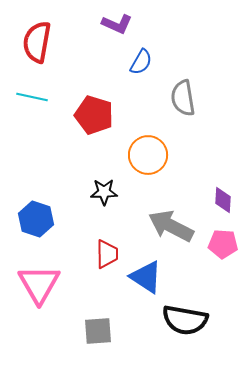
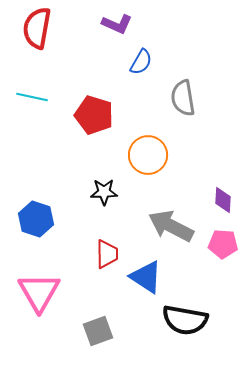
red semicircle: moved 14 px up
pink triangle: moved 8 px down
gray square: rotated 16 degrees counterclockwise
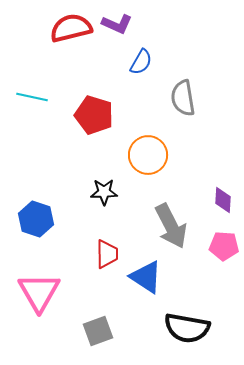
red semicircle: moved 34 px right; rotated 66 degrees clockwise
gray arrow: rotated 144 degrees counterclockwise
pink pentagon: moved 1 px right, 2 px down
black semicircle: moved 2 px right, 8 px down
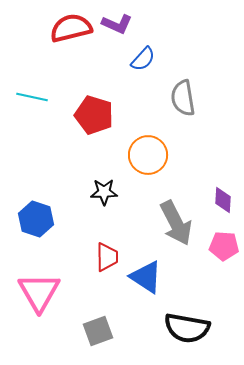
blue semicircle: moved 2 px right, 3 px up; rotated 12 degrees clockwise
gray arrow: moved 5 px right, 3 px up
red trapezoid: moved 3 px down
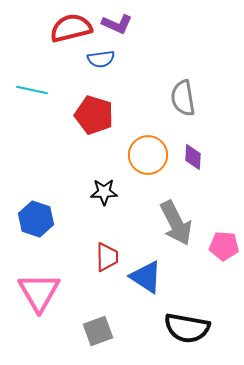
blue semicircle: moved 42 px left; rotated 40 degrees clockwise
cyan line: moved 7 px up
purple diamond: moved 30 px left, 43 px up
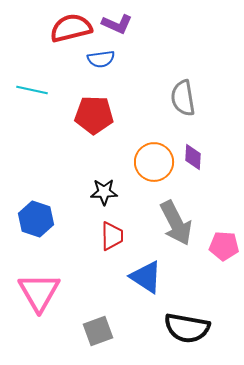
red pentagon: rotated 15 degrees counterclockwise
orange circle: moved 6 px right, 7 px down
red trapezoid: moved 5 px right, 21 px up
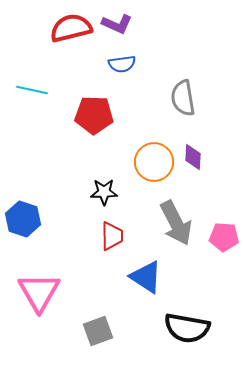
blue semicircle: moved 21 px right, 5 px down
blue hexagon: moved 13 px left
pink pentagon: moved 9 px up
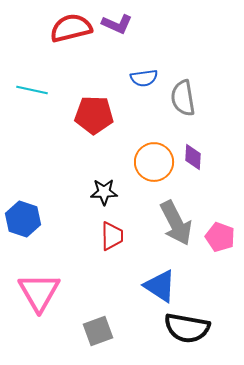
blue semicircle: moved 22 px right, 14 px down
pink pentagon: moved 4 px left; rotated 16 degrees clockwise
blue triangle: moved 14 px right, 9 px down
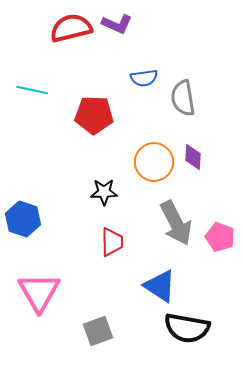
red trapezoid: moved 6 px down
